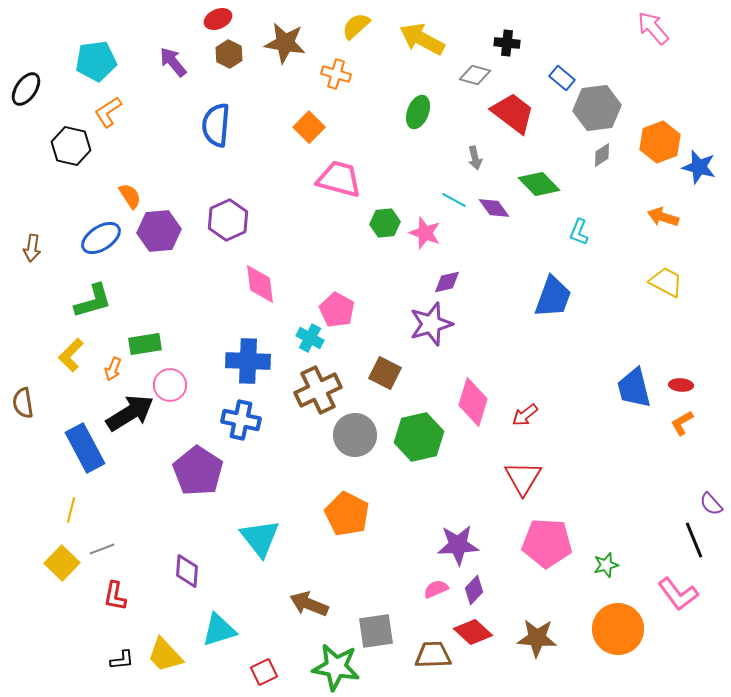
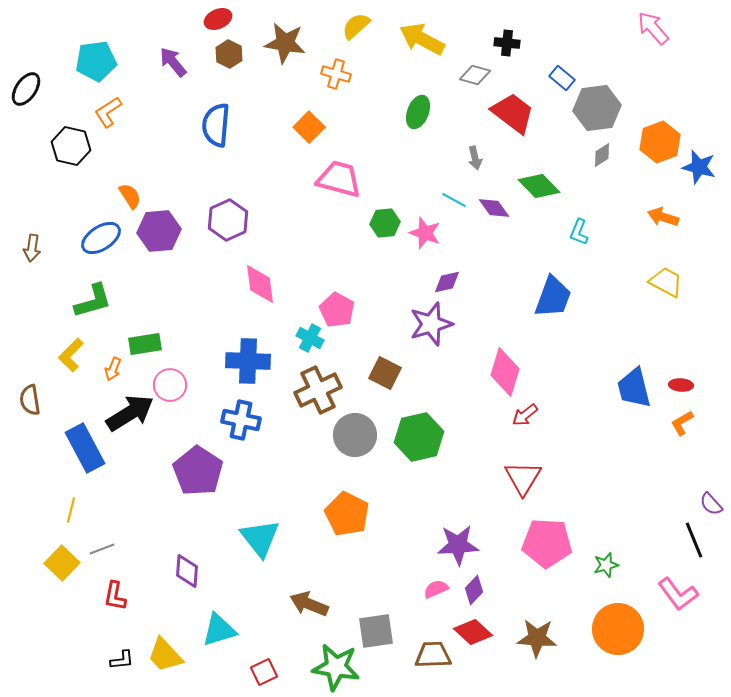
green diamond at (539, 184): moved 2 px down
pink diamond at (473, 402): moved 32 px right, 30 px up
brown semicircle at (23, 403): moved 7 px right, 3 px up
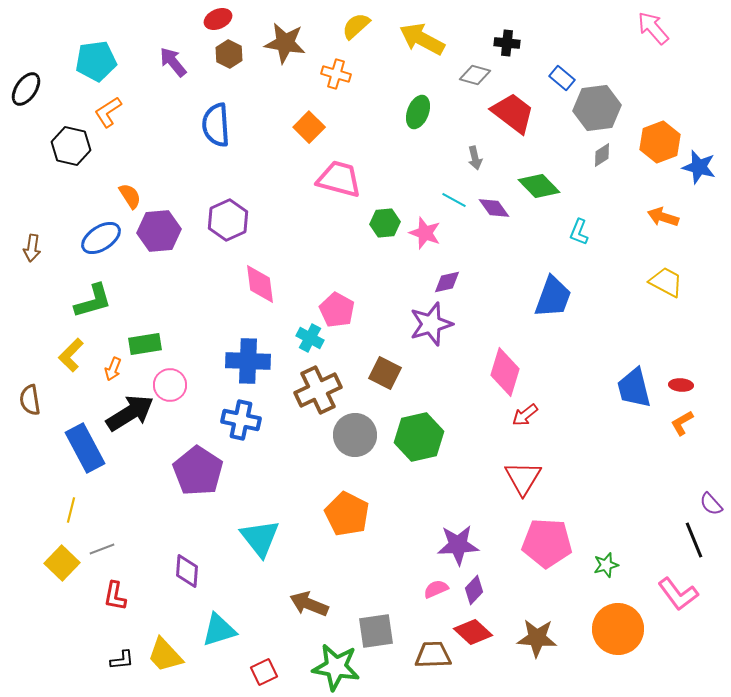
blue semicircle at (216, 125): rotated 9 degrees counterclockwise
